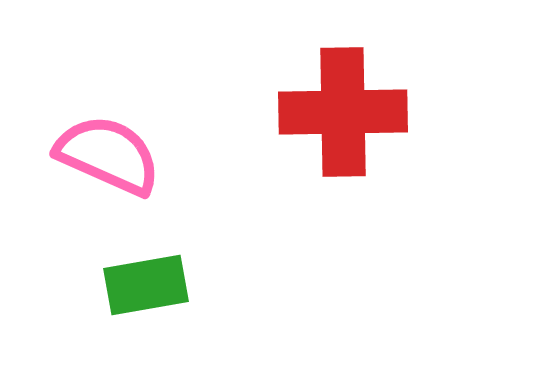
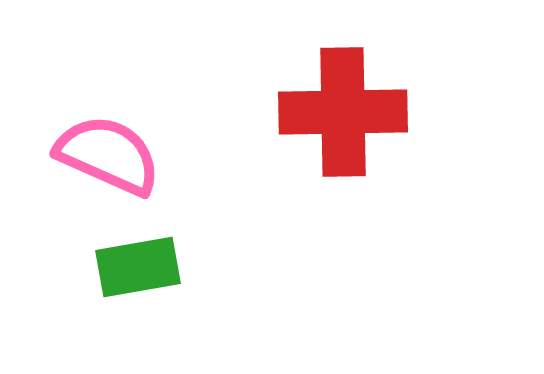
green rectangle: moved 8 px left, 18 px up
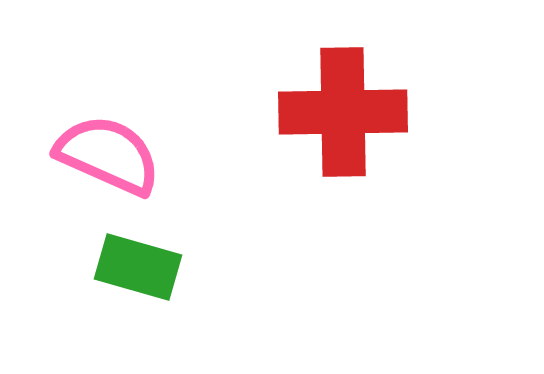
green rectangle: rotated 26 degrees clockwise
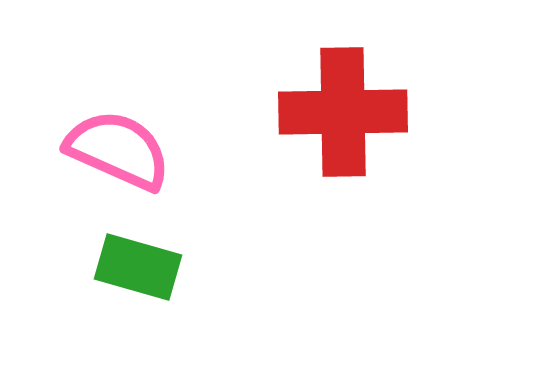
pink semicircle: moved 10 px right, 5 px up
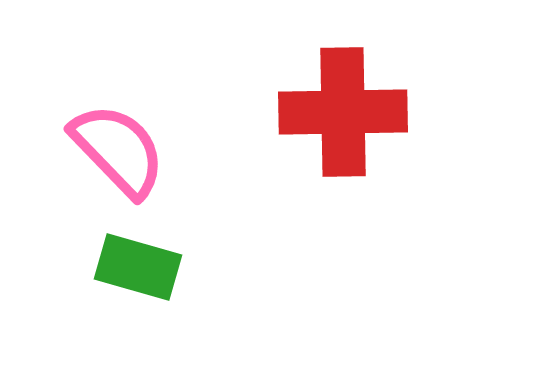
pink semicircle: rotated 22 degrees clockwise
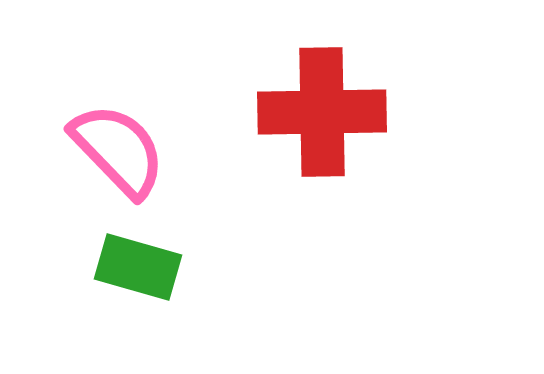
red cross: moved 21 px left
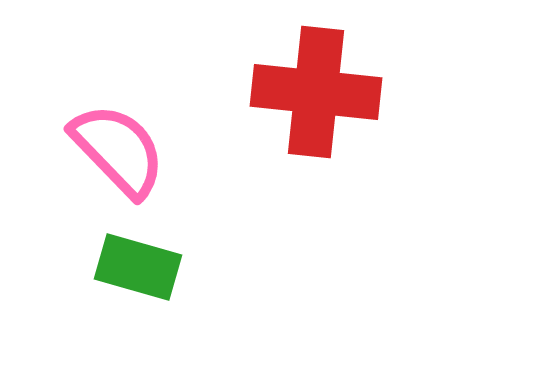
red cross: moved 6 px left, 20 px up; rotated 7 degrees clockwise
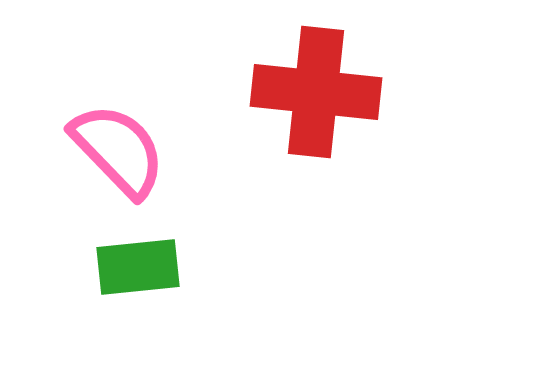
green rectangle: rotated 22 degrees counterclockwise
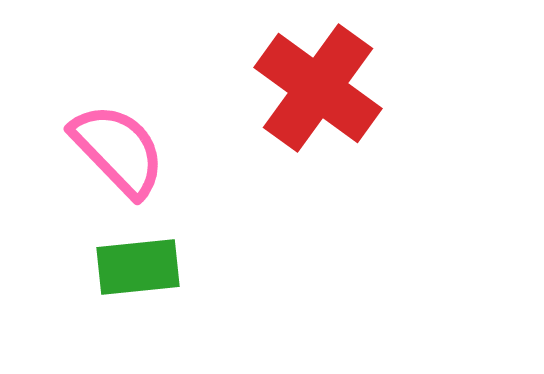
red cross: moved 2 px right, 4 px up; rotated 30 degrees clockwise
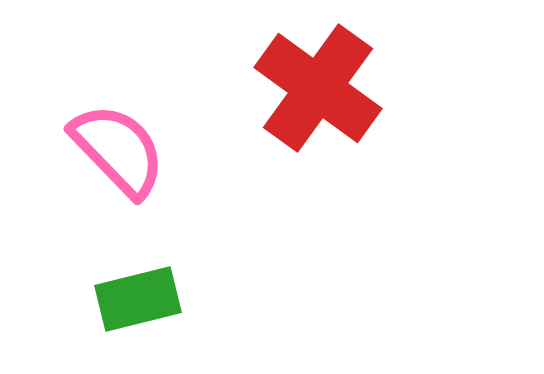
green rectangle: moved 32 px down; rotated 8 degrees counterclockwise
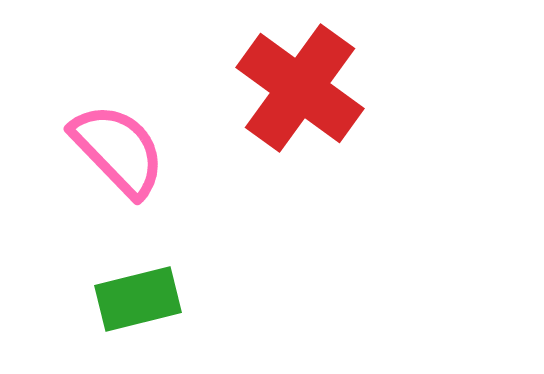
red cross: moved 18 px left
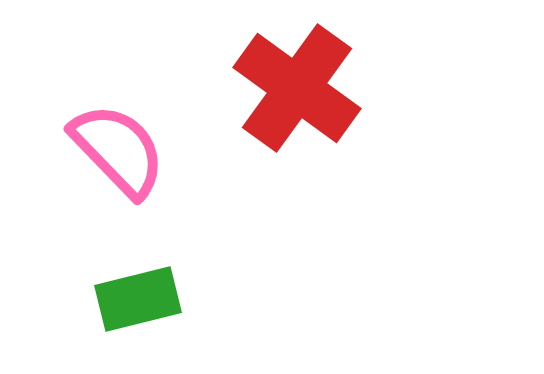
red cross: moved 3 px left
